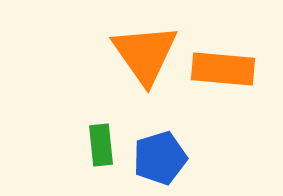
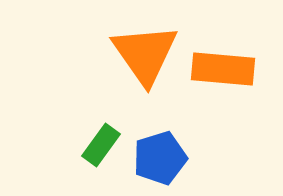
green rectangle: rotated 42 degrees clockwise
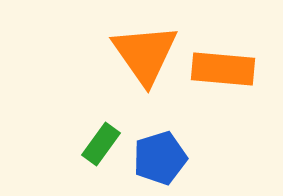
green rectangle: moved 1 px up
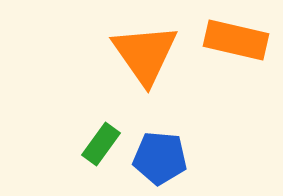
orange rectangle: moved 13 px right, 29 px up; rotated 8 degrees clockwise
blue pentagon: rotated 22 degrees clockwise
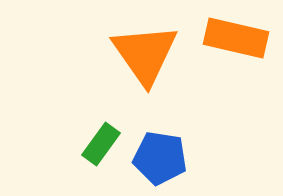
orange rectangle: moved 2 px up
blue pentagon: rotated 4 degrees clockwise
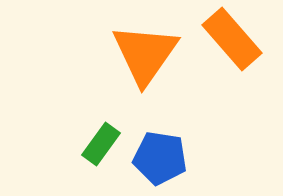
orange rectangle: moved 4 px left, 1 px down; rotated 36 degrees clockwise
orange triangle: rotated 10 degrees clockwise
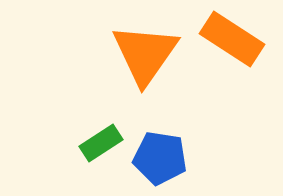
orange rectangle: rotated 16 degrees counterclockwise
green rectangle: moved 1 px up; rotated 21 degrees clockwise
